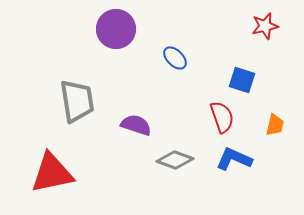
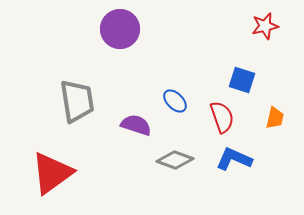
purple circle: moved 4 px right
blue ellipse: moved 43 px down
orange trapezoid: moved 7 px up
red triangle: rotated 24 degrees counterclockwise
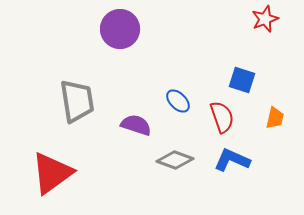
red star: moved 7 px up; rotated 8 degrees counterclockwise
blue ellipse: moved 3 px right
blue L-shape: moved 2 px left, 1 px down
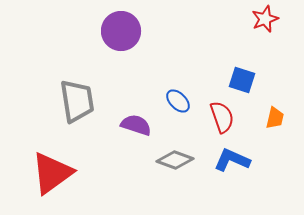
purple circle: moved 1 px right, 2 px down
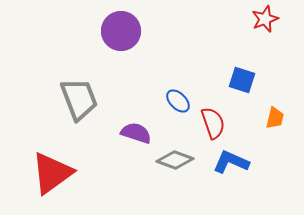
gray trapezoid: moved 2 px right, 2 px up; rotated 12 degrees counterclockwise
red semicircle: moved 9 px left, 6 px down
purple semicircle: moved 8 px down
blue L-shape: moved 1 px left, 2 px down
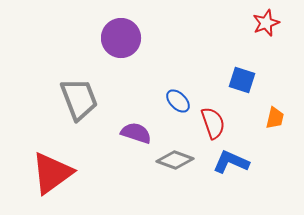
red star: moved 1 px right, 4 px down
purple circle: moved 7 px down
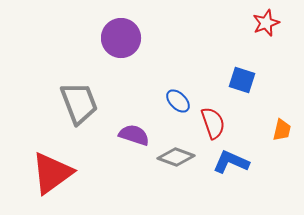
gray trapezoid: moved 4 px down
orange trapezoid: moved 7 px right, 12 px down
purple semicircle: moved 2 px left, 2 px down
gray diamond: moved 1 px right, 3 px up
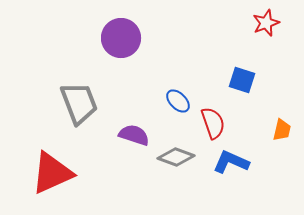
red triangle: rotated 12 degrees clockwise
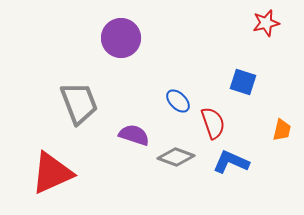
red star: rotated 8 degrees clockwise
blue square: moved 1 px right, 2 px down
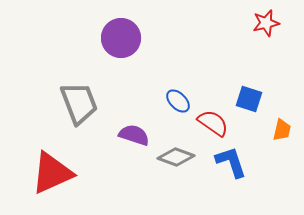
blue square: moved 6 px right, 17 px down
red semicircle: rotated 36 degrees counterclockwise
blue L-shape: rotated 48 degrees clockwise
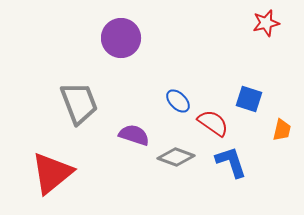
red triangle: rotated 15 degrees counterclockwise
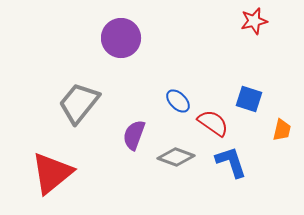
red star: moved 12 px left, 2 px up
gray trapezoid: rotated 120 degrees counterclockwise
purple semicircle: rotated 88 degrees counterclockwise
